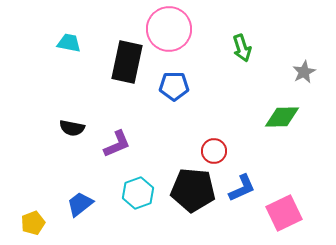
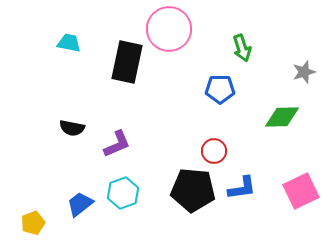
gray star: rotated 10 degrees clockwise
blue pentagon: moved 46 px right, 3 px down
blue L-shape: rotated 16 degrees clockwise
cyan hexagon: moved 15 px left
pink square: moved 17 px right, 22 px up
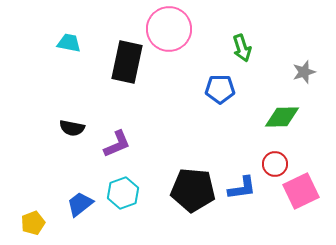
red circle: moved 61 px right, 13 px down
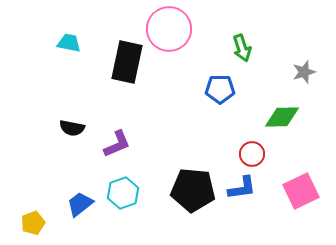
red circle: moved 23 px left, 10 px up
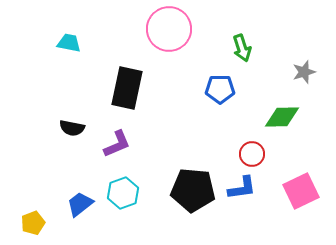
black rectangle: moved 26 px down
